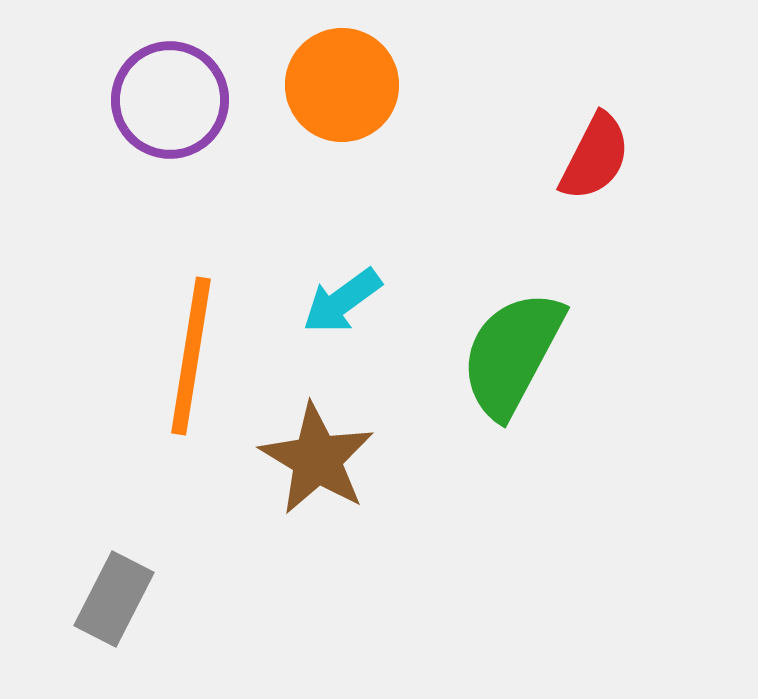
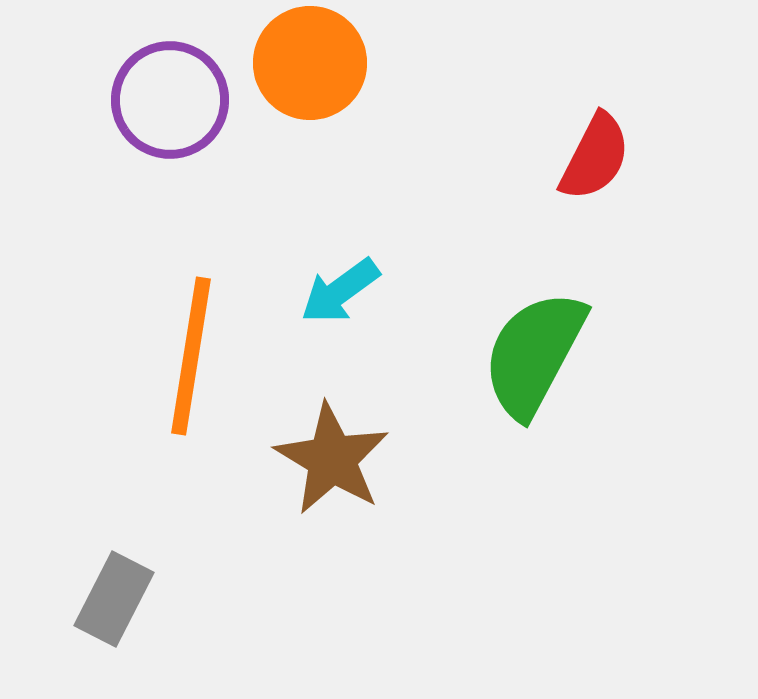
orange circle: moved 32 px left, 22 px up
cyan arrow: moved 2 px left, 10 px up
green semicircle: moved 22 px right
brown star: moved 15 px right
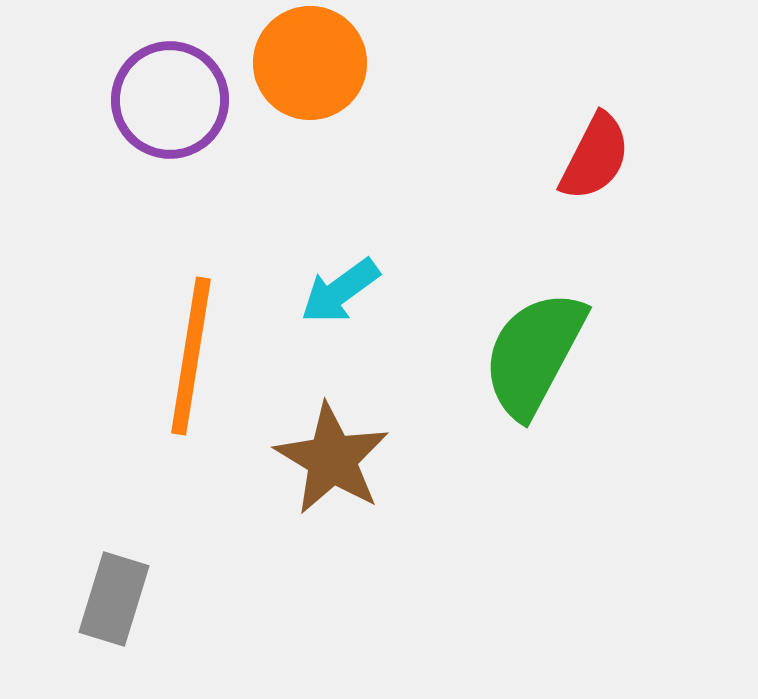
gray rectangle: rotated 10 degrees counterclockwise
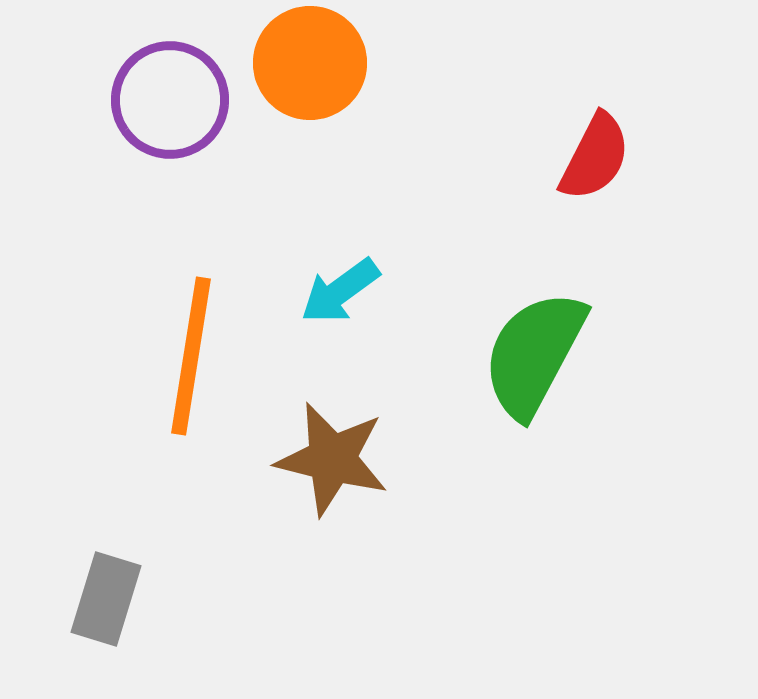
brown star: rotated 17 degrees counterclockwise
gray rectangle: moved 8 px left
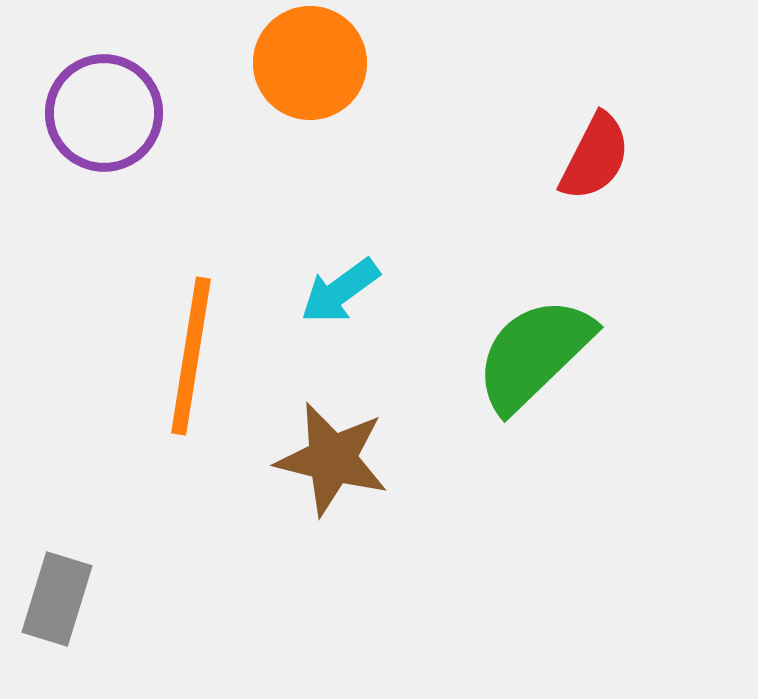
purple circle: moved 66 px left, 13 px down
green semicircle: rotated 18 degrees clockwise
gray rectangle: moved 49 px left
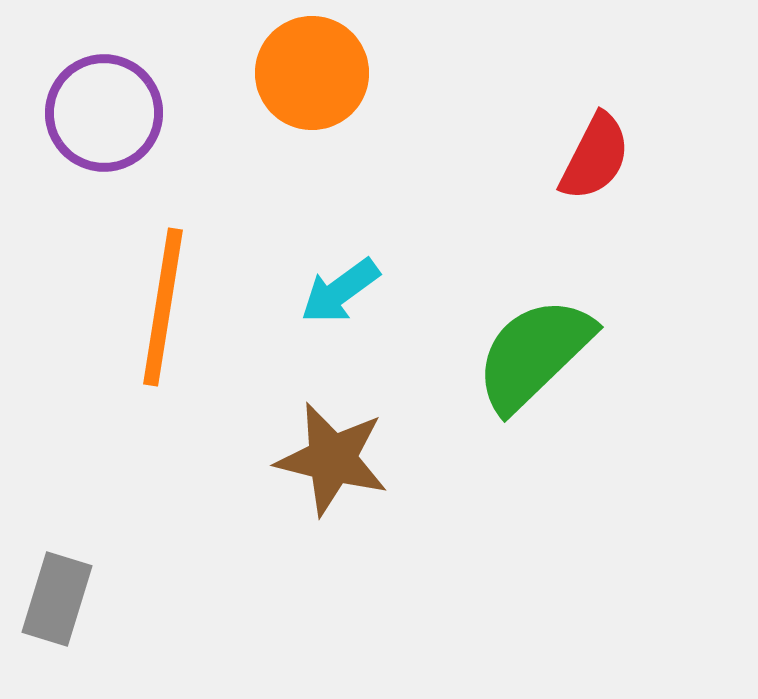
orange circle: moved 2 px right, 10 px down
orange line: moved 28 px left, 49 px up
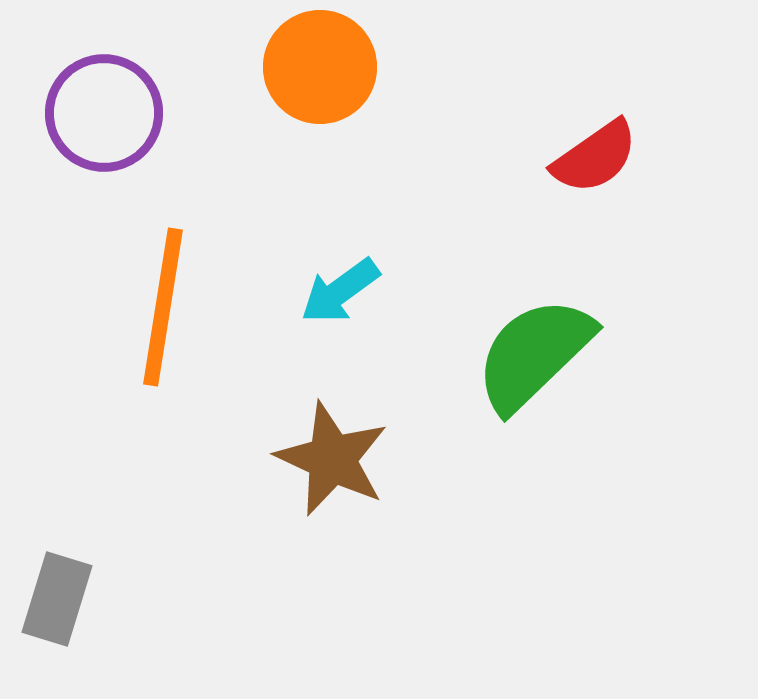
orange circle: moved 8 px right, 6 px up
red semicircle: rotated 28 degrees clockwise
brown star: rotated 11 degrees clockwise
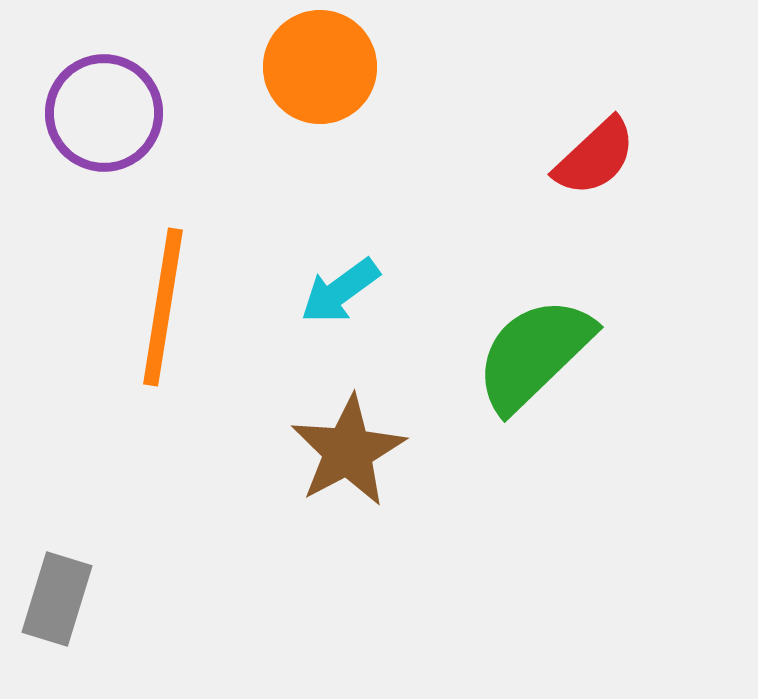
red semicircle: rotated 8 degrees counterclockwise
brown star: moved 16 px right, 8 px up; rotated 19 degrees clockwise
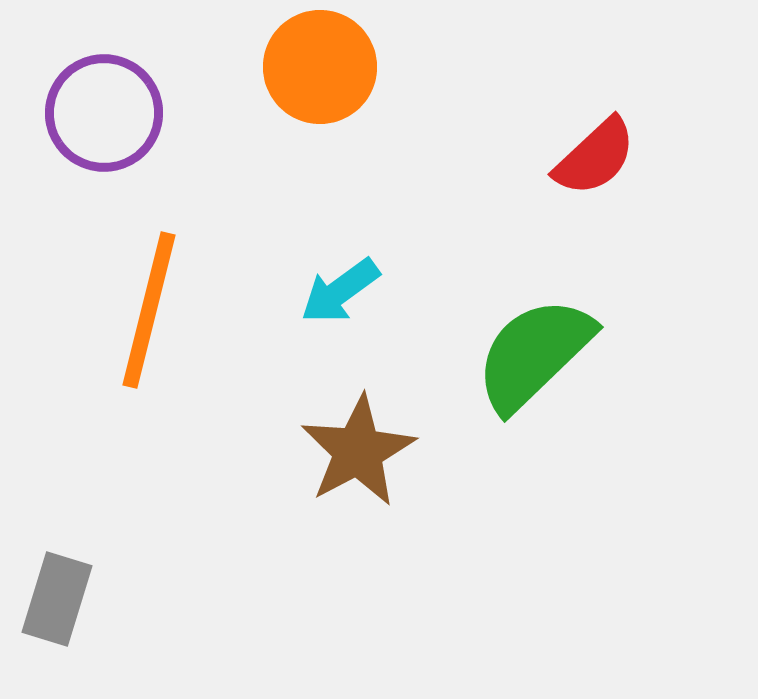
orange line: moved 14 px left, 3 px down; rotated 5 degrees clockwise
brown star: moved 10 px right
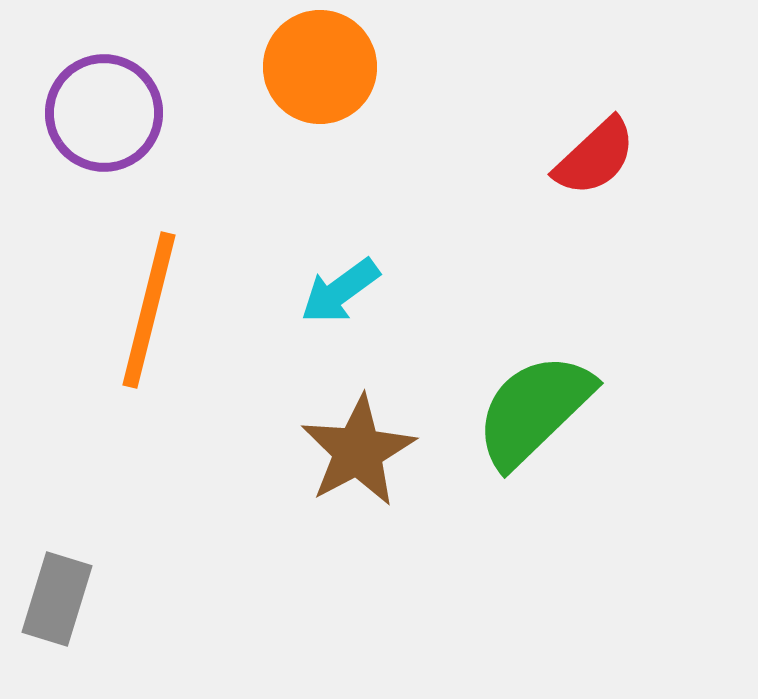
green semicircle: moved 56 px down
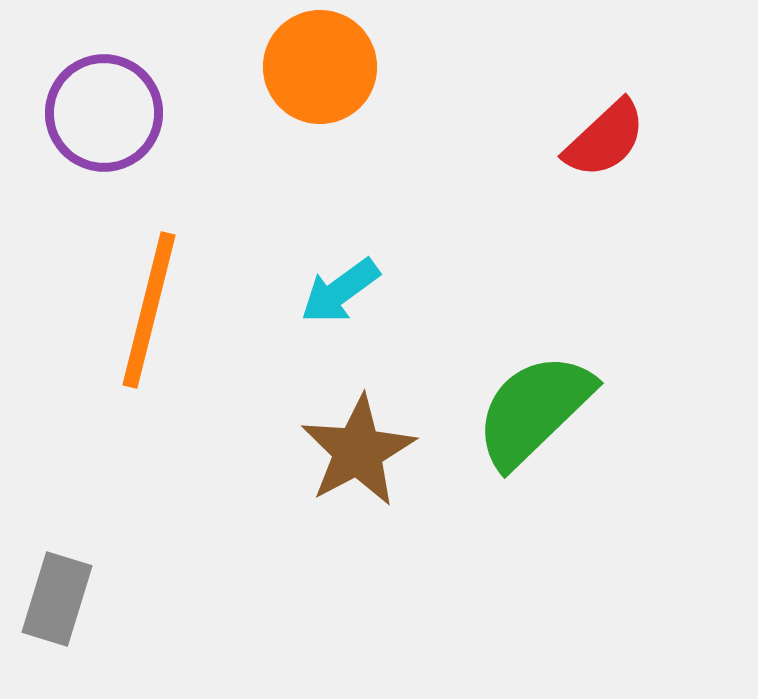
red semicircle: moved 10 px right, 18 px up
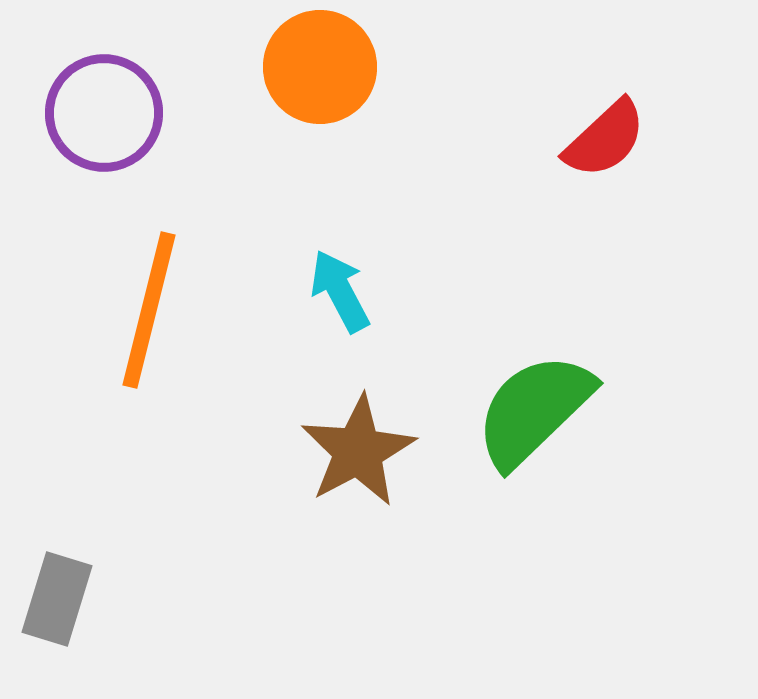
cyan arrow: rotated 98 degrees clockwise
